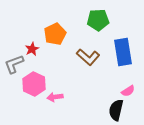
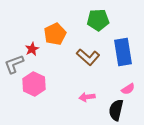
pink semicircle: moved 2 px up
pink arrow: moved 32 px right
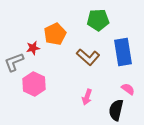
red star: moved 1 px right, 1 px up; rotated 16 degrees clockwise
gray L-shape: moved 2 px up
pink semicircle: rotated 112 degrees counterclockwise
pink arrow: rotated 63 degrees counterclockwise
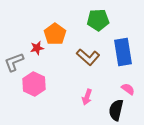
orange pentagon: rotated 10 degrees counterclockwise
red star: moved 4 px right
